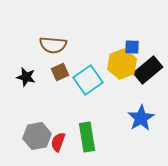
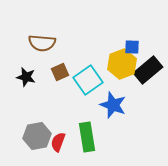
brown semicircle: moved 11 px left, 2 px up
blue star: moved 28 px left, 13 px up; rotated 20 degrees counterclockwise
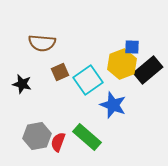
black star: moved 4 px left, 7 px down
green rectangle: rotated 40 degrees counterclockwise
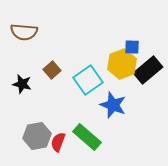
brown semicircle: moved 18 px left, 11 px up
brown square: moved 8 px left, 2 px up; rotated 18 degrees counterclockwise
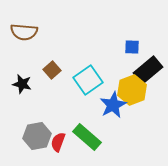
yellow hexagon: moved 10 px right, 26 px down
blue star: rotated 24 degrees clockwise
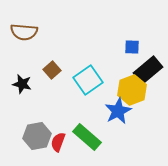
blue star: moved 5 px right, 6 px down
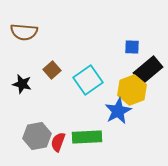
green rectangle: rotated 44 degrees counterclockwise
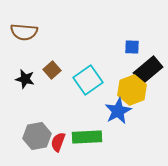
black star: moved 3 px right, 5 px up
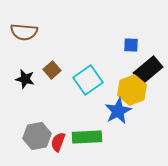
blue square: moved 1 px left, 2 px up
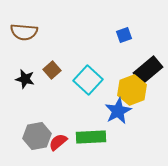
blue square: moved 7 px left, 10 px up; rotated 21 degrees counterclockwise
cyan square: rotated 12 degrees counterclockwise
green rectangle: moved 4 px right
red semicircle: rotated 30 degrees clockwise
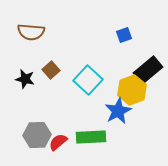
brown semicircle: moved 7 px right
brown square: moved 1 px left
gray hexagon: moved 1 px up; rotated 8 degrees clockwise
